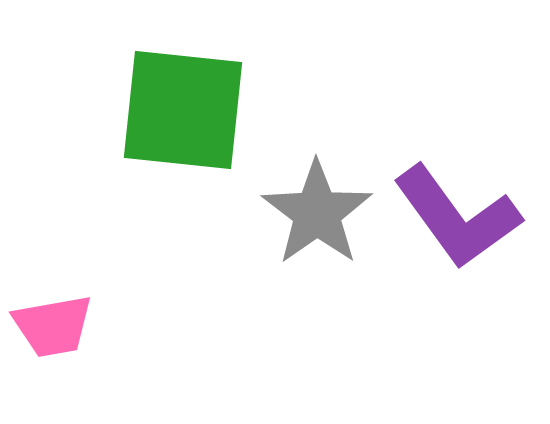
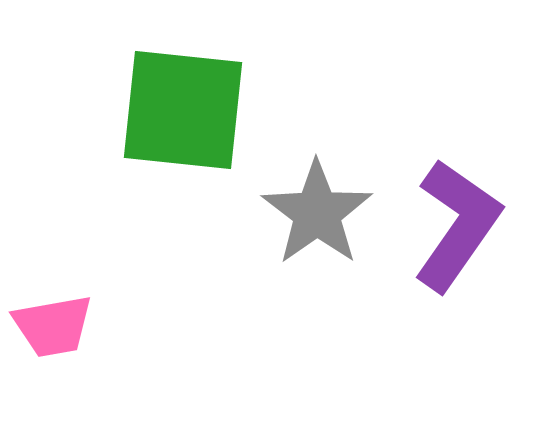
purple L-shape: moved 8 px down; rotated 109 degrees counterclockwise
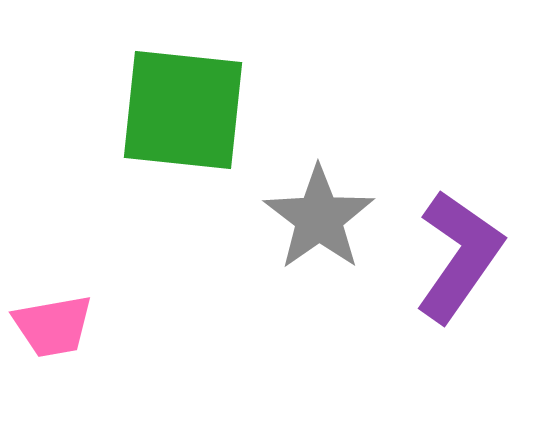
gray star: moved 2 px right, 5 px down
purple L-shape: moved 2 px right, 31 px down
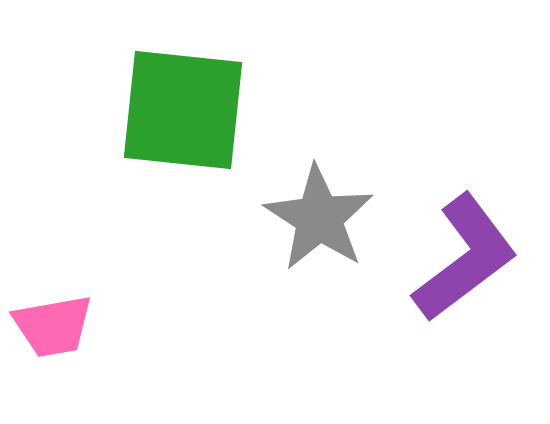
gray star: rotated 4 degrees counterclockwise
purple L-shape: moved 6 px right, 2 px down; rotated 18 degrees clockwise
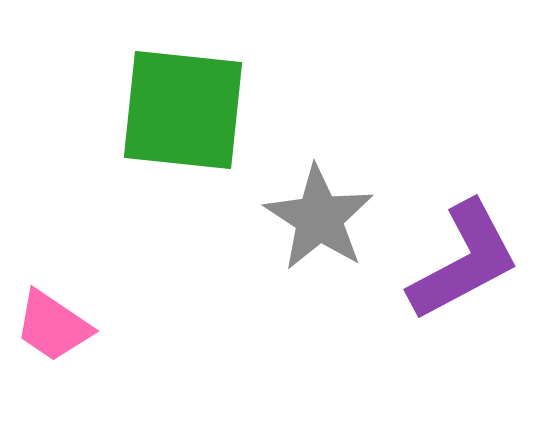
purple L-shape: moved 1 px left, 3 px down; rotated 9 degrees clockwise
pink trapezoid: rotated 44 degrees clockwise
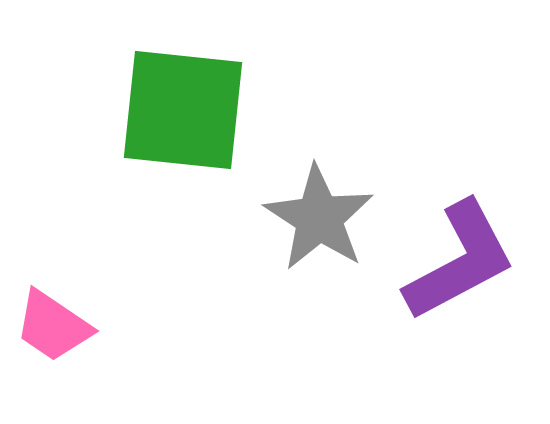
purple L-shape: moved 4 px left
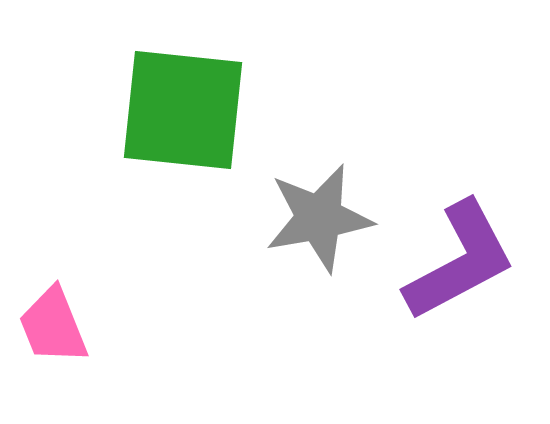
gray star: rotated 29 degrees clockwise
pink trapezoid: rotated 34 degrees clockwise
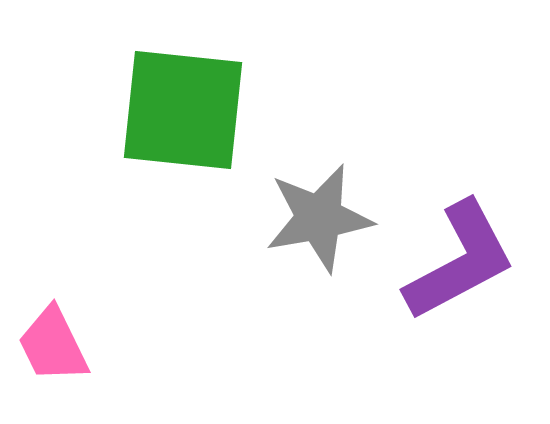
pink trapezoid: moved 19 px down; rotated 4 degrees counterclockwise
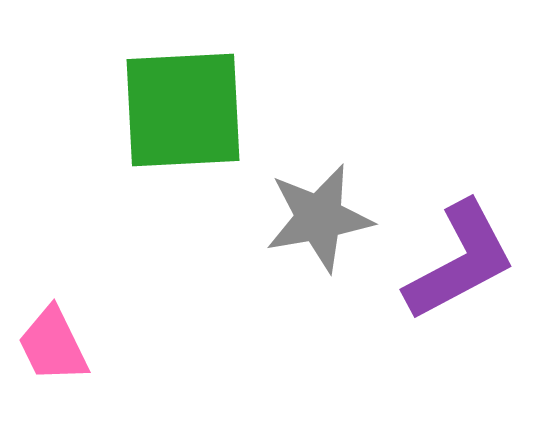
green square: rotated 9 degrees counterclockwise
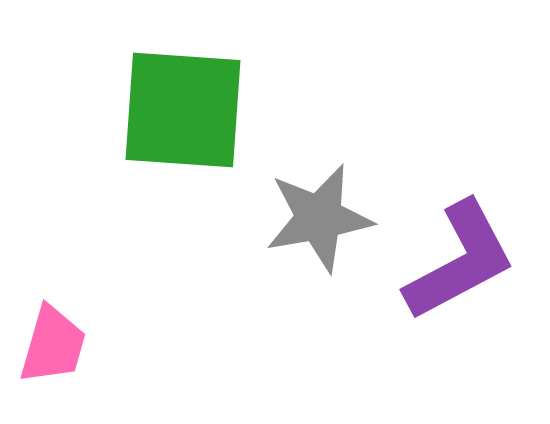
green square: rotated 7 degrees clockwise
pink trapezoid: rotated 138 degrees counterclockwise
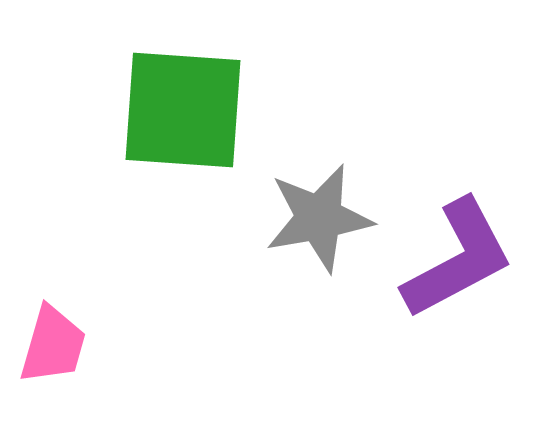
purple L-shape: moved 2 px left, 2 px up
